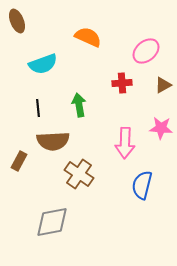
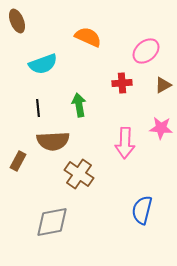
brown rectangle: moved 1 px left
blue semicircle: moved 25 px down
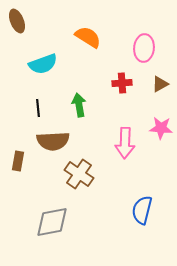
orange semicircle: rotated 8 degrees clockwise
pink ellipse: moved 2 px left, 3 px up; rotated 44 degrees counterclockwise
brown triangle: moved 3 px left, 1 px up
brown rectangle: rotated 18 degrees counterclockwise
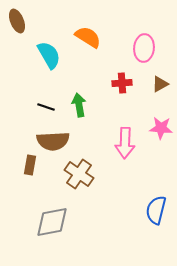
cyan semicircle: moved 6 px right, 9 px up; rotated 100 degrees counterclockwise
black line: moved 8 px right, 1 px up; rotated 66 degrees counterclockwise
brown rectangle: moved 12 px right, 4 px down
blue semicircle: moved 14 px right
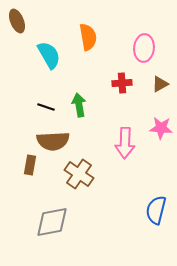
orange semicircle: rotated 48 degrees clockwise
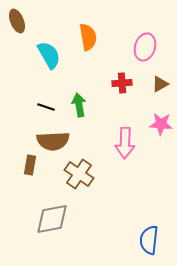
pink ellipse: moved 1 px right, 1 px up; rotated 12 degrees clockwise
pink star: moved 4 px up
blue semicircle: moved 7 px left, 30 px down; rotated 8 degrees counterclockwise
gray diamond: moved 3 px up
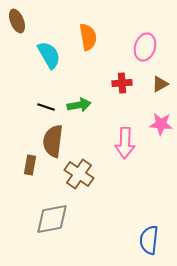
green arrow: rotated 90 degrees clockwise
brown semicircle: rotated 100 degrees clockwise
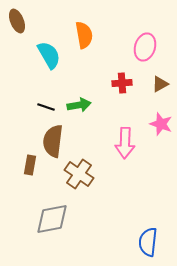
orange semicircle: moved 4 px left, 2 px up
pink star: rotated 15 degrees clockwise
blue semicircle: moved 1 px left, 2 px down
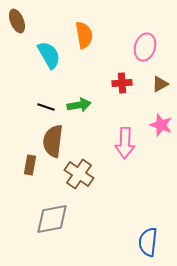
pink star: moved 1 px down
